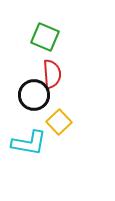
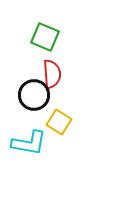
yellow square: rotated 15 degrees counterclockwise
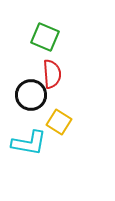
black circle: moved 3 px left
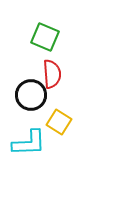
cyan L-shape: rotated 12 degrees counterclockwise
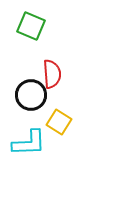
green square: moved 14 px left, 11 px up
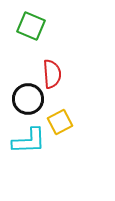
black circle: moved 3 px left, 4 px down
yellow square: moved 1 px right; rotated 30 degrees clockwise
cyan L-shape: moved 2 px up
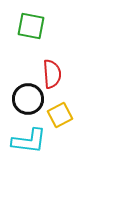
green square: rotated 12 degrees counterclockwise
yellow square: moved 7 px up
cyan L-shape: rotated 9 degrees clockwise
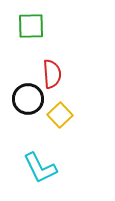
green square: rotated 12 degrees counterclockwise
yellow square: rotated 15 degrees counterclockwise
cyan L-shape: moved 11 px right, 27 px down; rotated 57 degrees clockwise
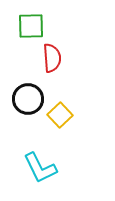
red semicircle: moved 16 px up
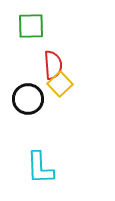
red semicircle: moved 1 px right, 7 px down
yellow square: moved 31 px up
cyan L-shape: rotated 24 degrees clockwise
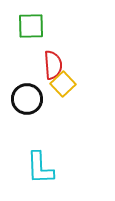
yellow square: moved 3 px right
black circle: moved 1 px left
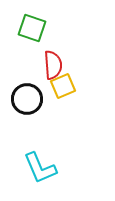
green square: moved 1 px right, 2 px down; rotated 20 degrees clockwise
yellow square: moved 2 px down; rotated 20 degrees clockwise
cyan L-shape: rotated 21 degrees counterclockwise
